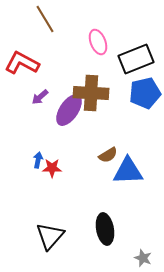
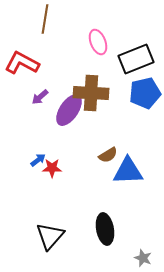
brown line: rotated 40 degrees clockwise
blue arrow: rotated 42 degrees clockwise
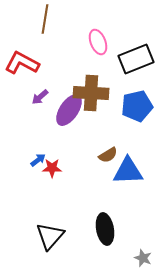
blue pentagon: moved 8 px left, 13 px down
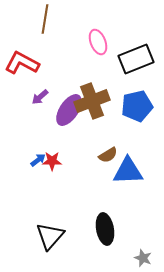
brown cross: moved 1 px right, 8 px down; rotated 24 degrees counterclockwise
red star: moved 7 px up
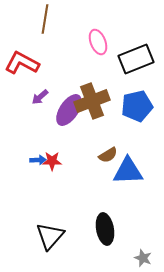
blue arrow: rotated 35 degrees clockwise
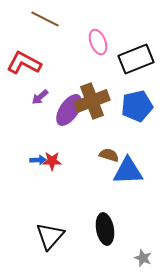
brown line: rotated 72 degrees counterclockwise
red L-shape: moved 2 px right
brown semicircle: moved 1 px right; rotated 132 degrees counterclockwise
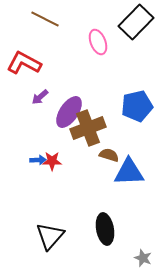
black rectangle: moved 37 px up; rotated 24 degrees counterclockwise
brown cross: moved 4 px left, 27 px down
purple ellipse: moved 2 px down
blue triangle: moved 1 px right, 1 px down
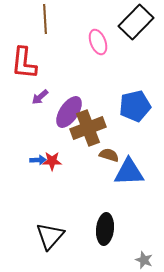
brown line: rotated 60 degrees clockwise
red L-shape: rotated 112 degrees counterclockwise
blue pentagon: moved 2 px left
black ellipse: rotated 16 degrees clockwise
gray star: moved 1 px right, 2 px down
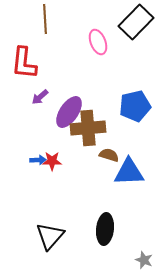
brown cross: rotated 16 degrees clockwise
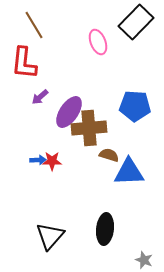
brown line: moved 11 px left, 6 px down; rotated 28 degrees counterclockwise
blue pentagon: rotated 16 degrees clockwise
brown cross: moved 1 px right
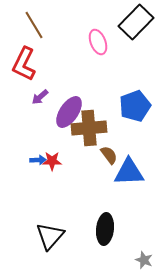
red L-shape: moved 1 px down; rotated 20 degrees clockwise
blue pentagon: rotated 24 degrees counterclockwise
brown semicircle: rotated 36 degrees clockwise
